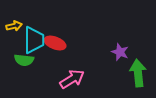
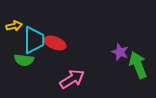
green arrow: moved 8 px up; rotated 16 degrees counterclockwise
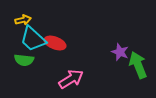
yellow arrow: moved 9 px right, 6 px up
cyan trapezoid: moved 1 px left, 1 px up; rotated 132 degrees clockwise
pink arrow: moved 1 px left
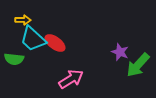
yellow arrow: rotated 14 degrees clockwise
red ellipse: rotated 15 degrees clockwise
green semicircle: moved 10 px left, 1 px up
green arrow: rotated 116 degrees counterclockwise
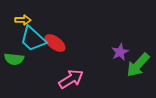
purple star: rotated 24 degrees clockwise
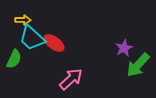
cyan trapezoid: moved 1 px left, 1 px up
red ellipse: moved 1 px left
purple star: moved 4 px right, 4 px up
green semicircle: rotated 72 degrees counterclockwise
pink arrow: rotated 10 degrees counterclockwise
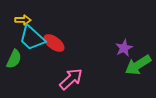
green arrow: rotated 16 degrees clockwise
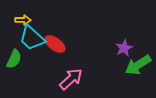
red ellipse: moved 1 px right, 1 px down
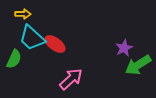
yellow arrow: moved 6 px up
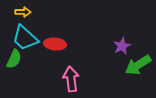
yellow arrow: moved 2 px up
cyan trapezoid: moved 7 px left
red ellipse: rotated 30 degrees counterclockwise
purple star: moved 2 px left, 2 px up
pink arrow: rotated 55 degrees counterclockwise
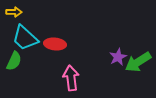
yellow arrow: moved 9 px left
purple star: moved 4 px left, 11 px down
green semicircle: moved 2 px down
green arrow: moved 3 px up
pink arrow: moved 1 px up
